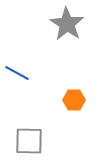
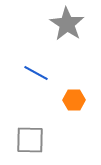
blue line: moved 19 px right
gray square: moved 1 px right, 1 px up
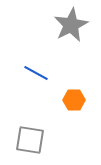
gray star: moved 4 px right, 1 px down; rotated 12 degrees clockwise
gray square: rotated 8 degrees clockwise
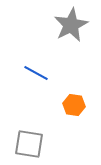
orange hexagon: moved 5 px down; rotated 10 degrees clockwise
gray square: moved 1 px left, 4 px down
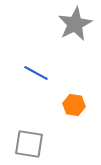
gray star: moved 4 px right, 1 px up
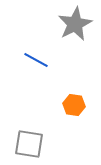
blue line: moved 13 px up
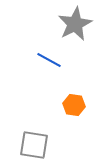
blue line: moved 13 px right
gray square: moved 5 px right, 1 px down
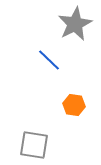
blue line: rotated 15 degrees clockwise
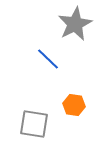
blue line: moved 1 px left, 1 px up
gray square: moved 21 px up
